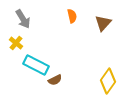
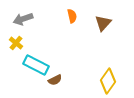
gray arrow: rotated 102 degrees clockwise
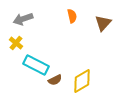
yellow diamond: moved 26 px left; rotated 25 degrees clockwise
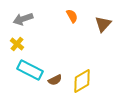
orange semicircle: rotated 16 degrees counterclockwise
brown triangle: moved 1 px down
yellow cross: moved 1 px right, 1 px down
cyan rectangle: moved 6 px left, 5 px down
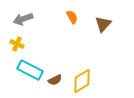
orange semicircle: moved 1 px down
yellow cross: rotated 16 degrees counterclockwise
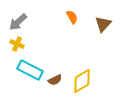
gray arrow: moved 5 px left, 3 px down; rotated 24 degrees counterclockwise
